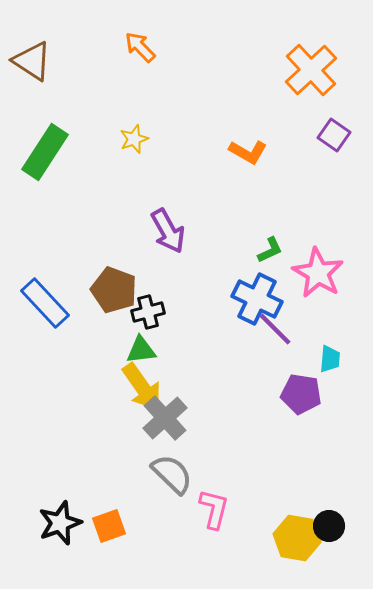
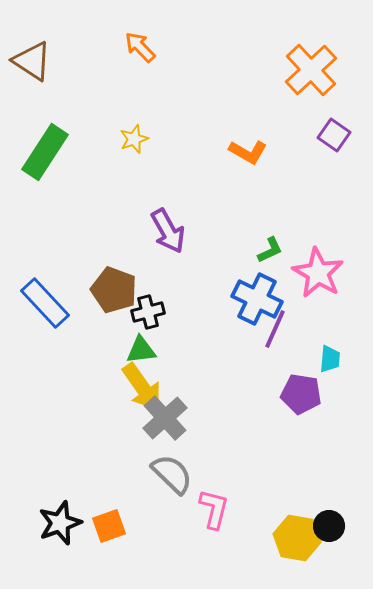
purple line: rotated 69 degrees clockwise
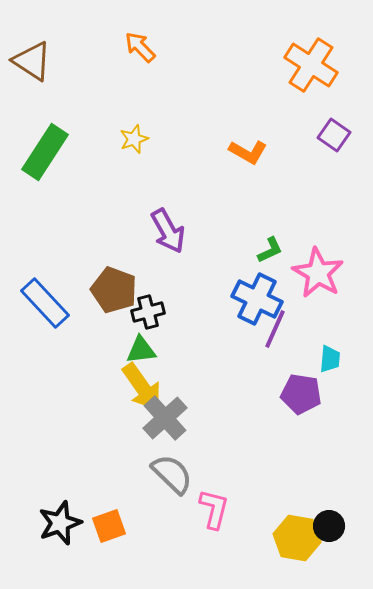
orange cross: moved 5 px up; rotated 14 degrees counterclockwise
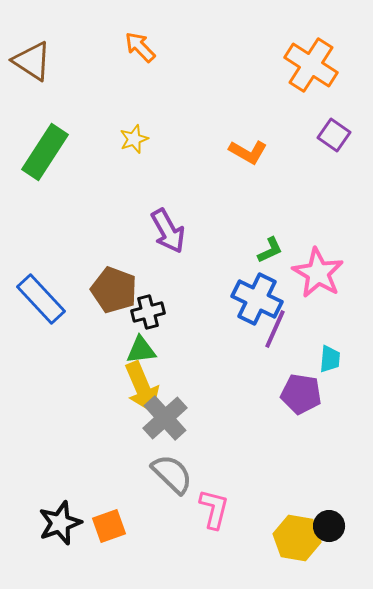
blue rectangle: moved 4 px left, 4 px up
yellow arrow: rotated 12 degrees clockwise
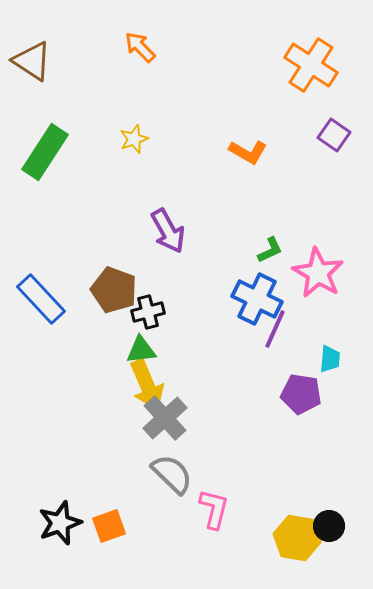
yellow arrow: moved 5 px right, 2 px up
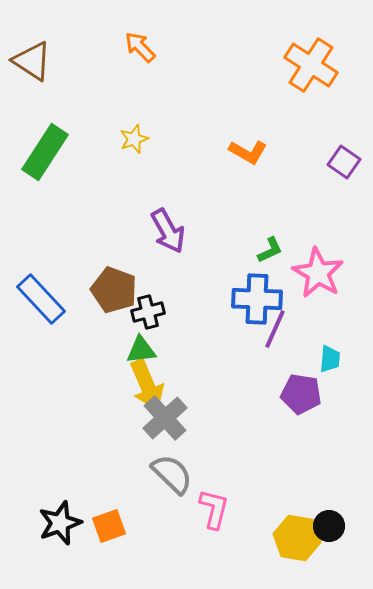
purple square: moved 10 px right, 27 px down
blue cross: rotated 24 degrees counterclockwise
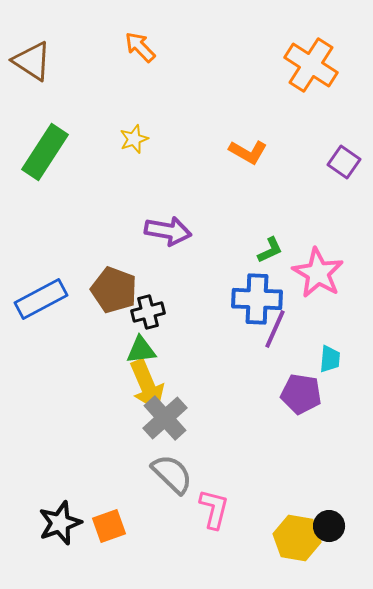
purple arrow: rotated 51 degrees counterclockwise
blue rectangle: rotated 75 degrees counterclockwise
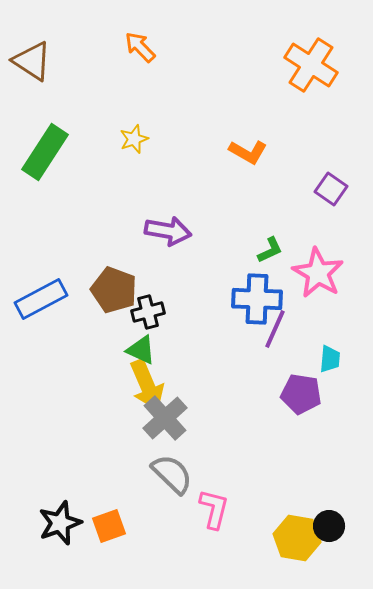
purple square: moved 13 px left, 27 px down
green triangle: rotated 32 degrees clockwise
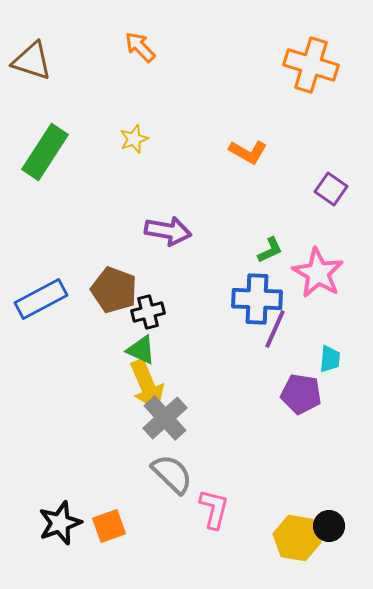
brown triangle: rotated 15 degrees counterclockwise
orange cross: rotated 16 degrees counterclockwise
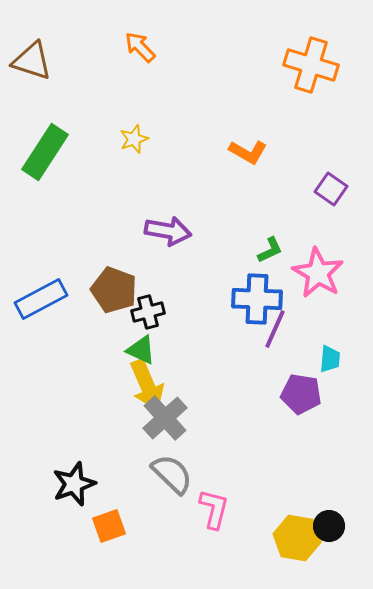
black star: moved 14 px right, 39 px up
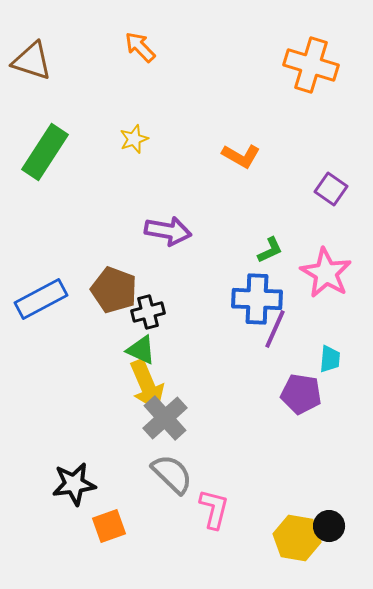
orange L-shape: moved 7 px left, 4 px down
pink star: moved 8 px right
black star: rotated 12 degrees clockwise
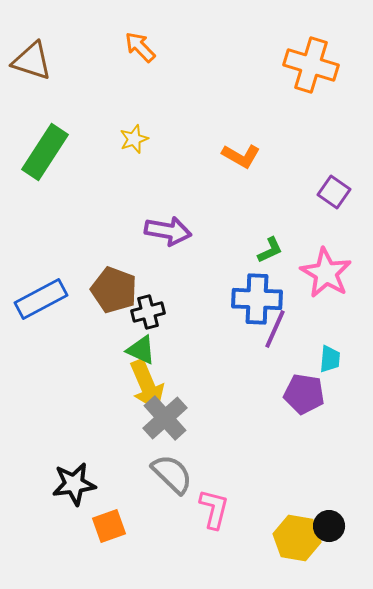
purple square: moved 3 px right, 3 px down
purple pentagon: moved 3 px right
